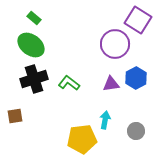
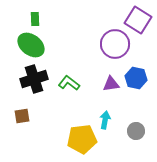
green rectangle: moved 1 px right, 1 px down; rotated 48 degrees clockwise
blue hexagon: rotated 20 degrees counterclockwise
brown square: moved 7 px right
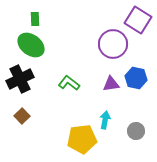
purple circle: moved 2 px left
black cross: moved 14 px left; rotated 8 degrees counterclockwise
brown square: rotated 35 degrees counterclockwise
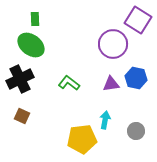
brown square: rotated 21 degrees counterclockwise
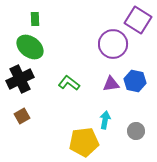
green ellipse: moved 1 px left, 2 px down
blue hexagon: moved 1 px left, 3 px down
brown square: rotated 35 degrees clockwise
yellow pentagon: moved 2 px right, 3 px down
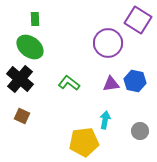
purple circle: moved 5 px left, 1 px up
black cross: rotated 24 degrees counterclockwise
brown square: rotated 35 degrees counterclockwise
gray circle: moved 4 px right
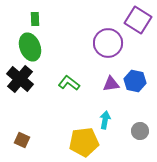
green ellipse: rotated 32 degrees clockwise
brown square: moved 24 px down
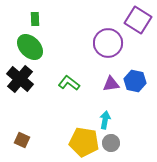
green ellipse: rotated 24 degrees counterclockwise
gray circle: moved 29 px left, 12 px down
yellow pentagon: rotated 16 degrees clockwise
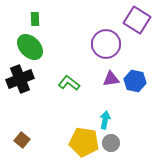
purple square: moved 1 px left
purple circle: moved 2 px left, 1 px down
black cross: rotated 28 degrees clockwise
purple triangle: moved 5 px up
brown square: rotated 14 degrees clockwise
